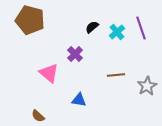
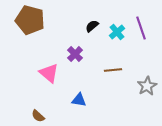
black semicircle: moved 1 px up
brown line: moved 3 px left, 5 px up
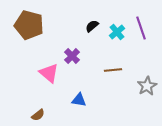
brown pentagon: moved 1 px left, 5 px down
purple cross: moved 3 px left, 2 px down
brown semicircle: moved 1 px up; rotated 80 degrees counterclockwise
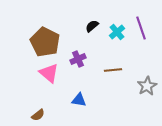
brown pentagon: moved 16 px right, 17 px down; rotated 12 degrees clockwise
purple cross: moved 6 px right, 3 px down; rotated 21 degrees clockwise
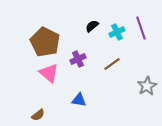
cyan cross: rotated 14 degrees clockwise
brown line: moved 1 px left, 6 px up; rotated 30 degrees counterclockwise
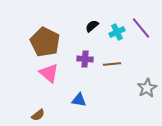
purple line: rotated 20 degrees counterclockwise
purple cross: moved 7 px right; rotated 28 degrees clockwise
brown line: rotated 30 degrees clockwise
gray star: moved 2 px down
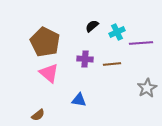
purple line: moved 15 px down; rotated 55 degrees counterclockwise
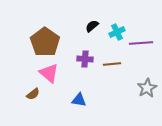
brown pentagon: rotated 8 degrees clockwise
brown semicircle: moved 5 px left, 21 px up
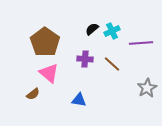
black semicircle: moved 3 px down
cyan cross: moved 5 px left, 1 px up
brown line: rotated 48 degrees clockwise
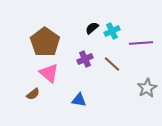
black semicircle: moved 1 px up
purple cross: rotated 28 degrees counterclockwise
